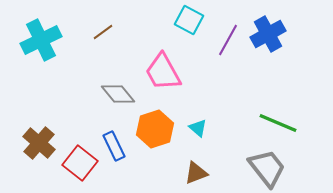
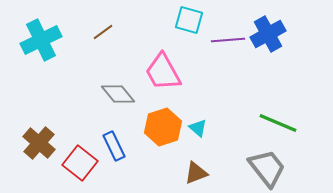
cyan square: rotated 12 degrees counterclockwise
purple line: rotated 56 degrees clockwise
orange hexagon: moved 8 px right, 2 px up
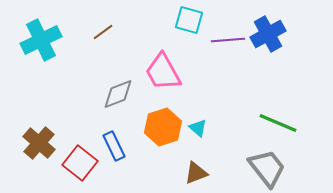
gray diamond: rotated 72 degrees counterclockwise
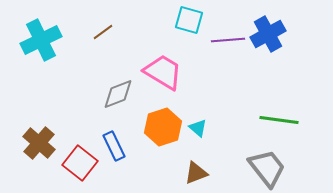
pink trapezoid: rotated 150 degrees clockwise
green line: moved 1 px right, 3 px up; rotated 15 degrees counterclockwise
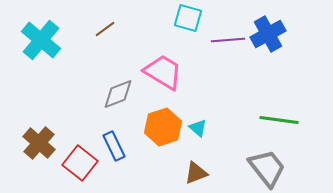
cyan square: moved 1 px left, 2 px up
brown line: moved 2 px right, 3 px up
cyan cross: rotated 24 degrees counterclockwise
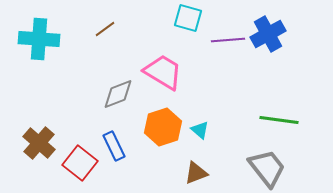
cyan cross: moved 2 px left, 1 px up; rotated 36 degrees counterclockwise
cyan triangle: moved 2 px right, 2 px down
